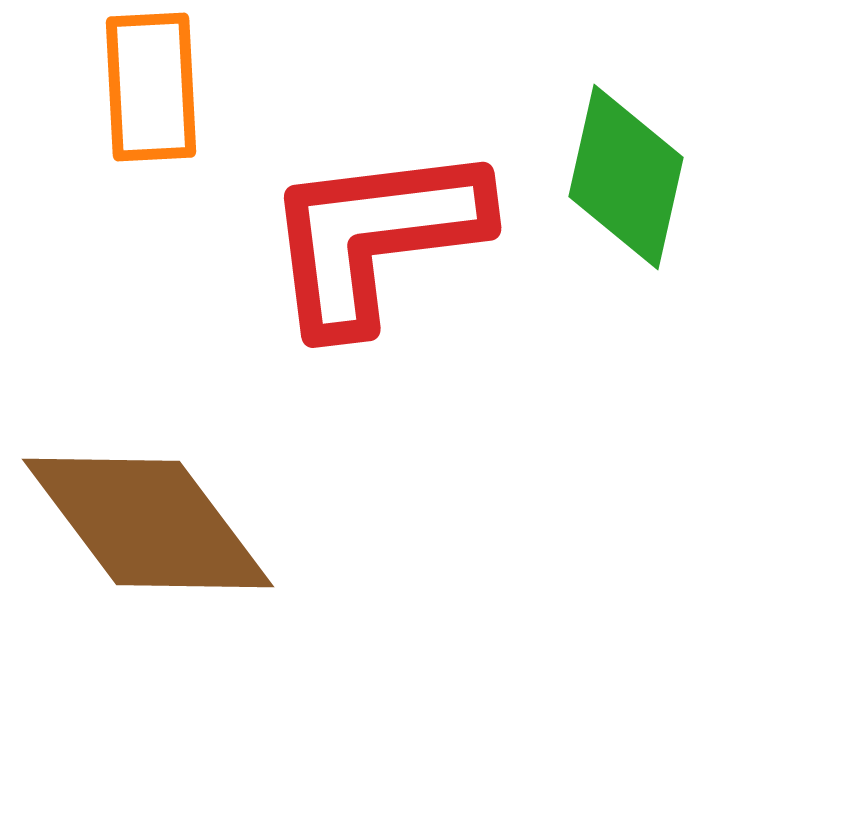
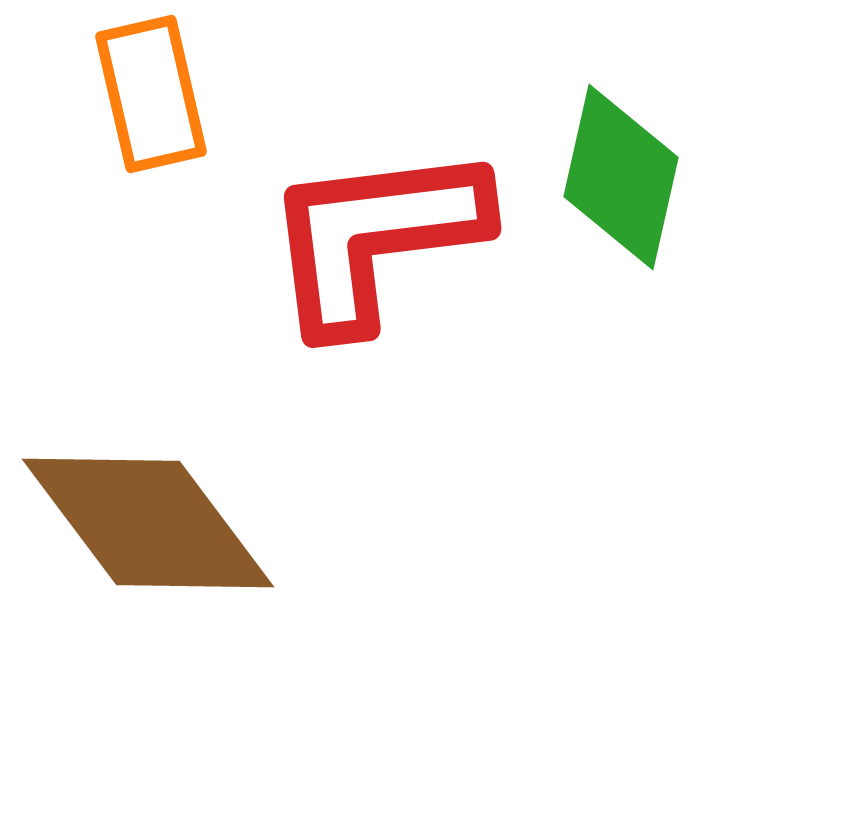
orange rectangle: moved 7 px down; rotated 10 degrees counterclockwise
green diamond: moved 5 px left
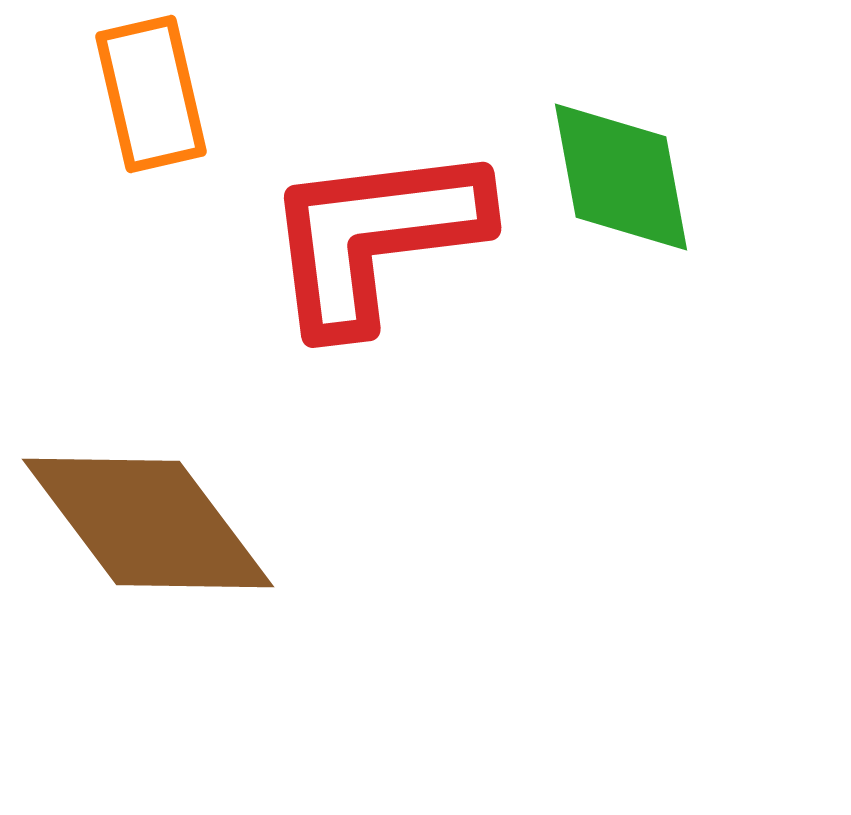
green diamond: rotated 23 degrees counterclockwise
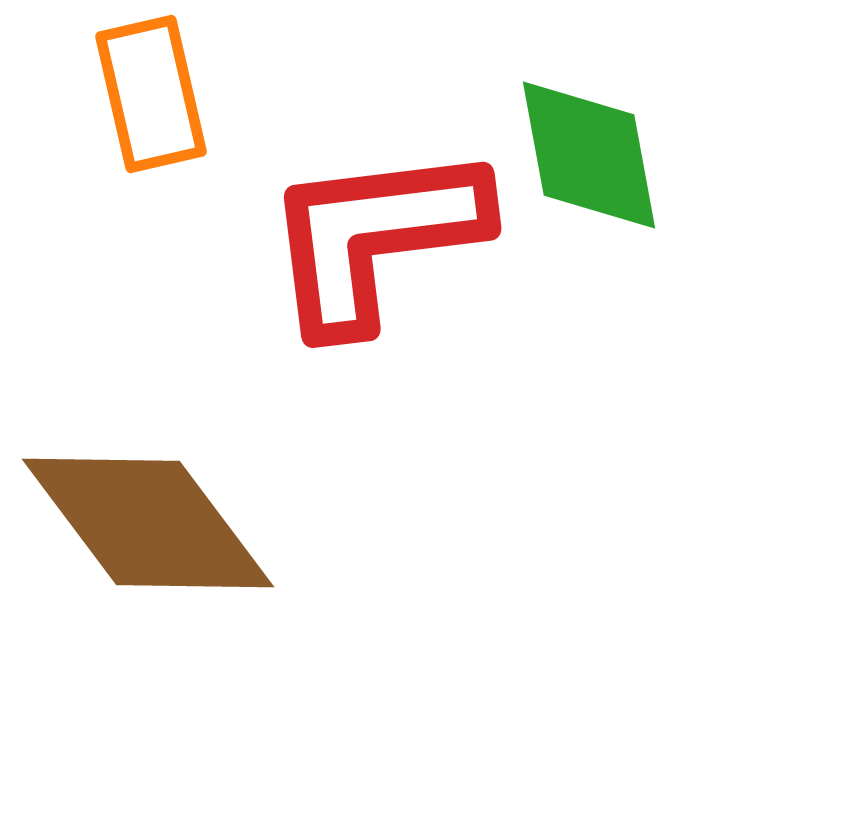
green diamond: moved 32 px left, 22 px up
